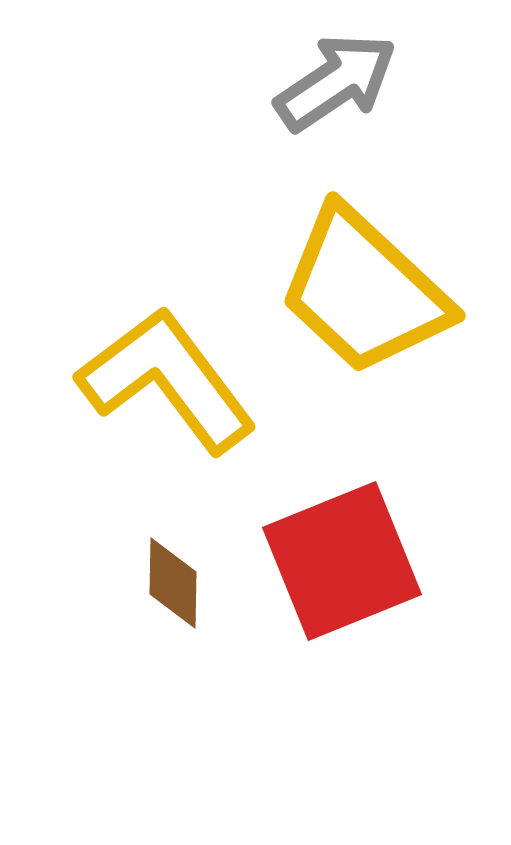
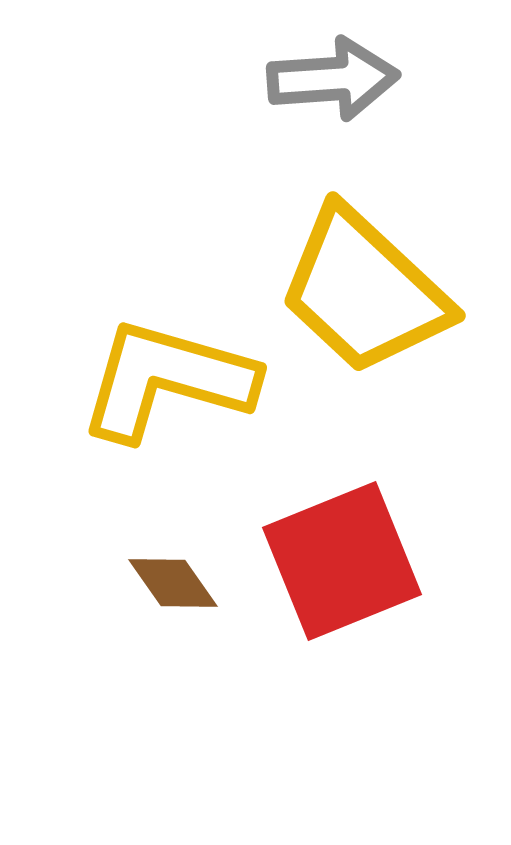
gray arrow: moved 3 px left, 3 px up; rotated 30 degrees clockwise
yellow L-shape: rotated 37 degrees counterclockwise
brown diamond: rotated 36 degrees counterclockwise
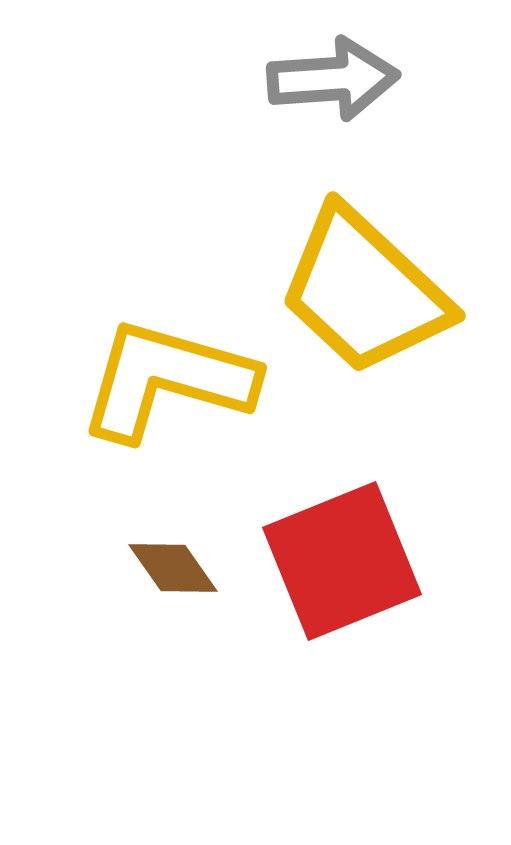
brown diamond: moved 15 px up
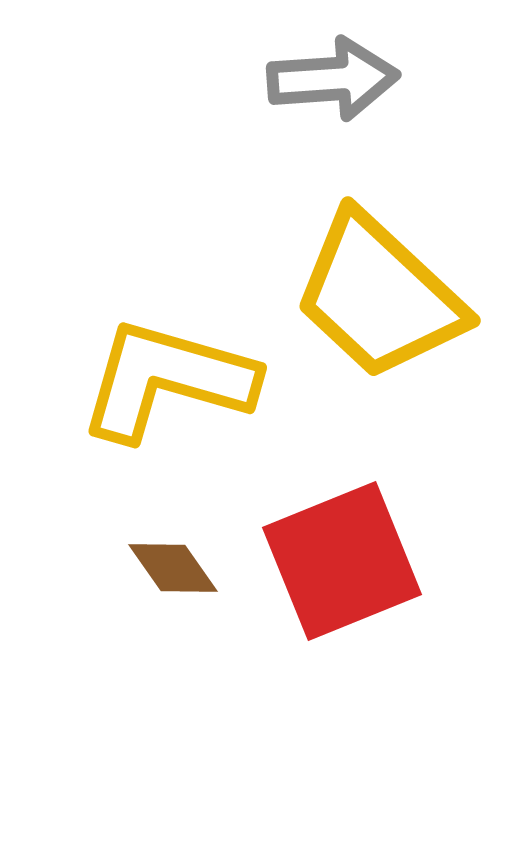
yellow trapezoid: moved 15 px right, 5 px down
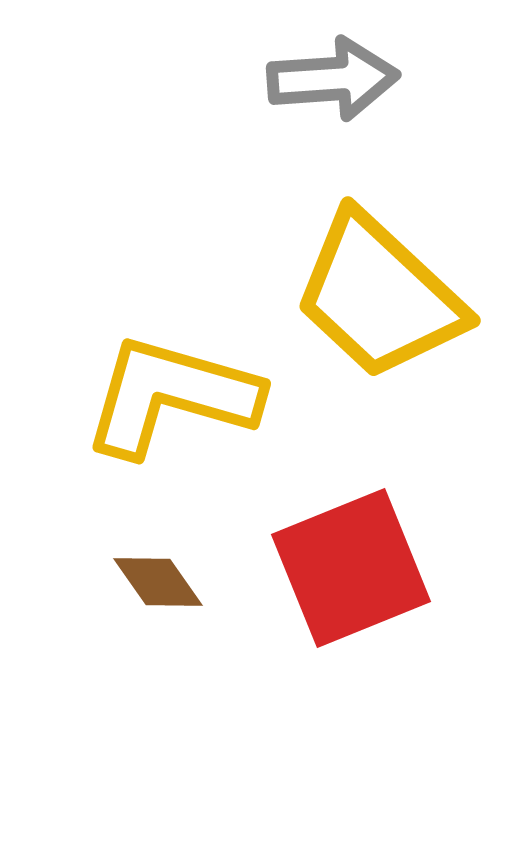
yellow L-shape: moved 4 px right, 16 px down
red square: moved 9 px right, 7 px down
brown diamond: moved 15 px left, 14 px down
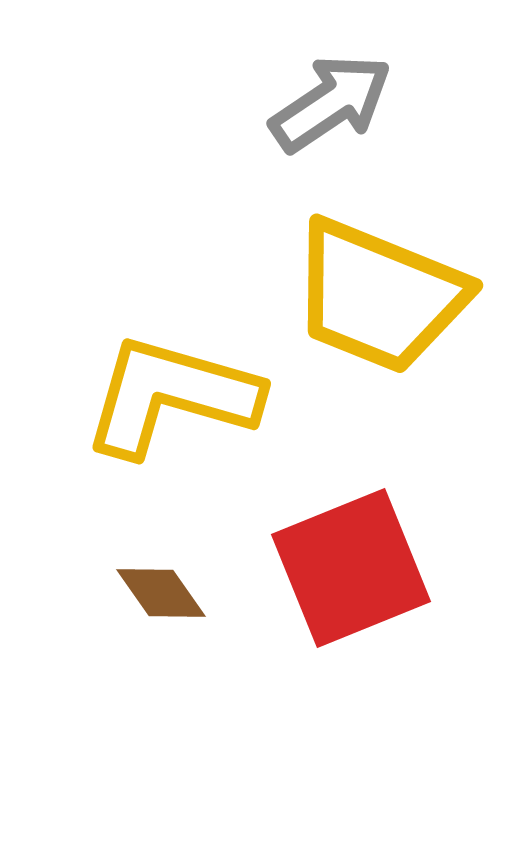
gray arrow: moved 2 px left, 24 px down; rotated 30 degrees counterclockwise
yellow trapezoid: rotated 21 degrees counterclockwise
brown diamond: moved 3 px right, 11 px down
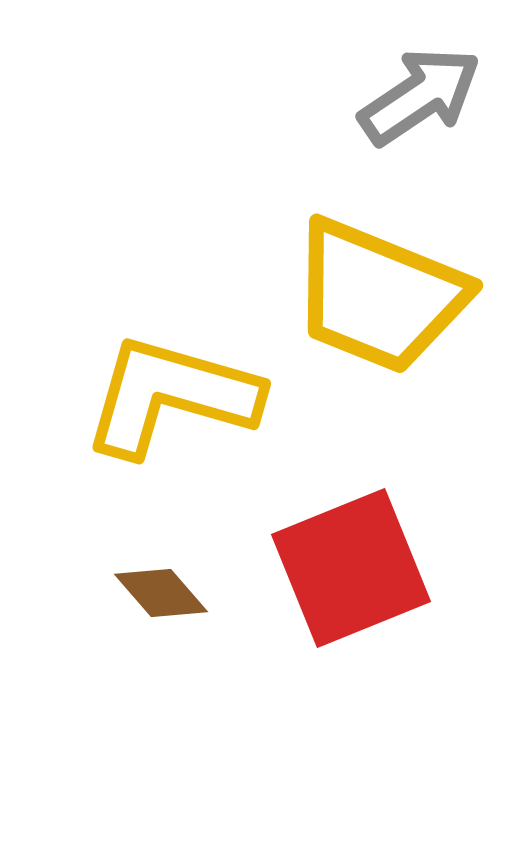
gray arrow: moved 89 px right, 7 px up
brown diamond: rotated 6 degrees counterclockwise
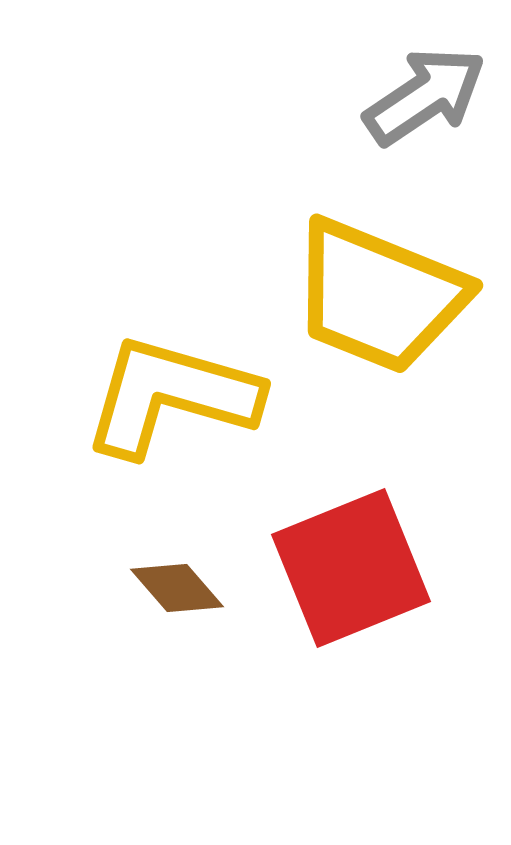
gray arrow: moved 5 px right
brown diamond: moved 16 px right, 5 px up
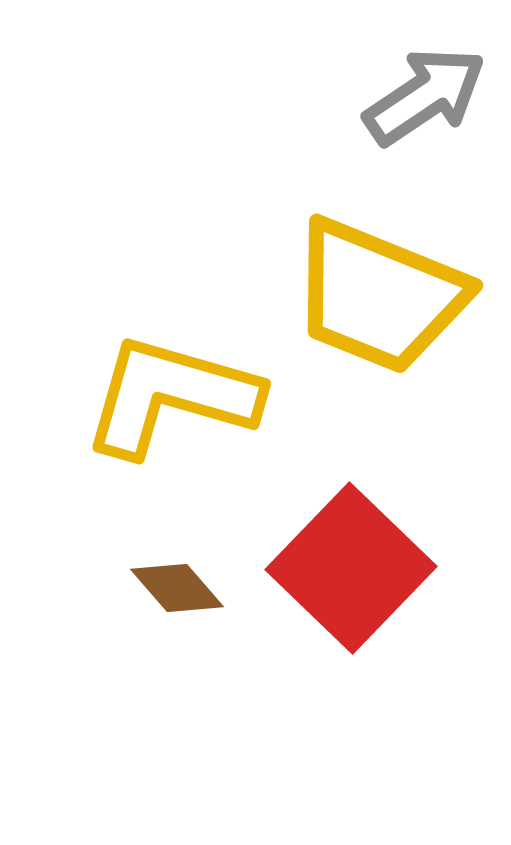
red square: rotated 24 degrees counterclockwise
